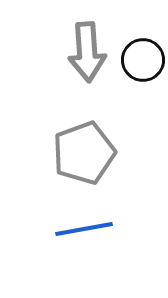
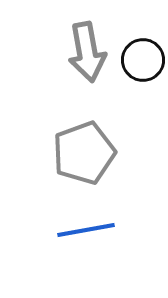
gray arrow: rotated 6 degrees counterclockwise
blue line: moved 2 px right, 1 px down
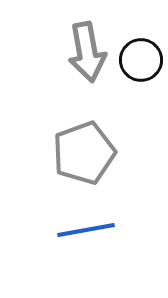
black circle: moved 2 px left
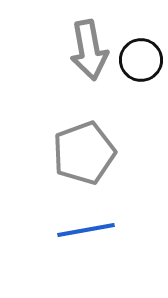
gray arrow: moved 2 px right, 2 px up
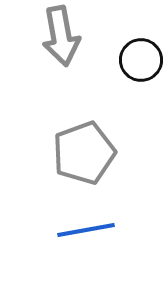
gray arrow: moved 28 px left, 14 px up
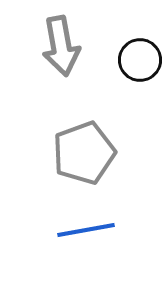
gray arrow: moved 10 px down
black circle: moved 1 px left
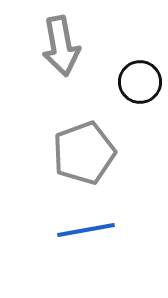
black circle: moved 22 px down
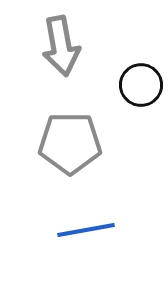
black circle: moved 1 px right, 3 px down
gray pentagon: moved 14 px left, 10 px up; rotated 20 degrees clockwise
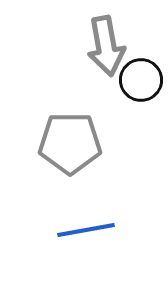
gray arrow: moved 45 px right
black circle: moved 5 px up
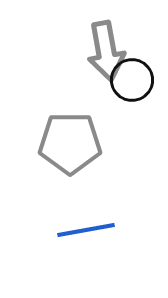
gray arrow: moved 5 px down
black circle: moved 9 px left
